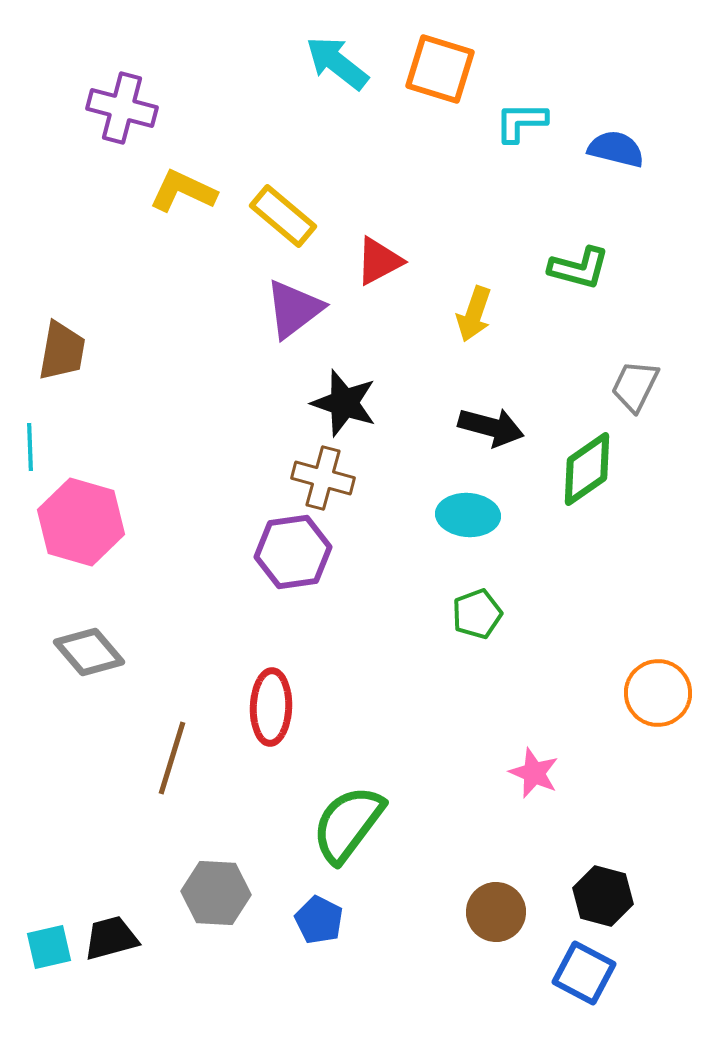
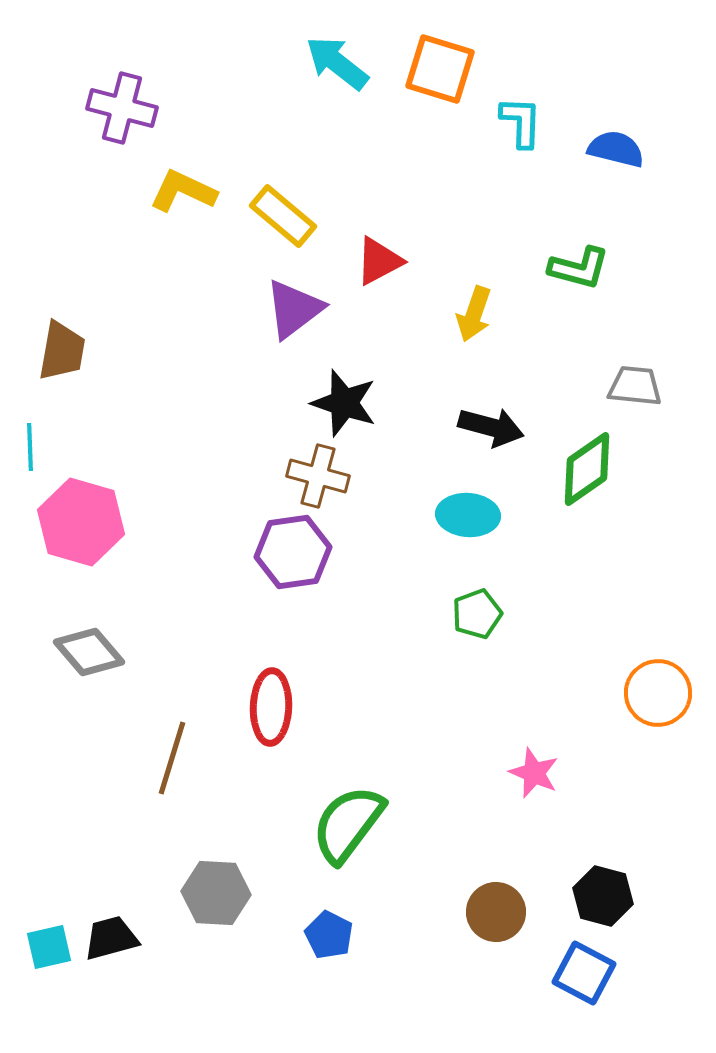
cyan L-shape: rotated 92 degrees clockwise
gray trapezoid: rotated 70 degrees clockwise
brown cross: moved 5 px left, 2 px up
blue pentagon: moved 10 px right, 15 px down
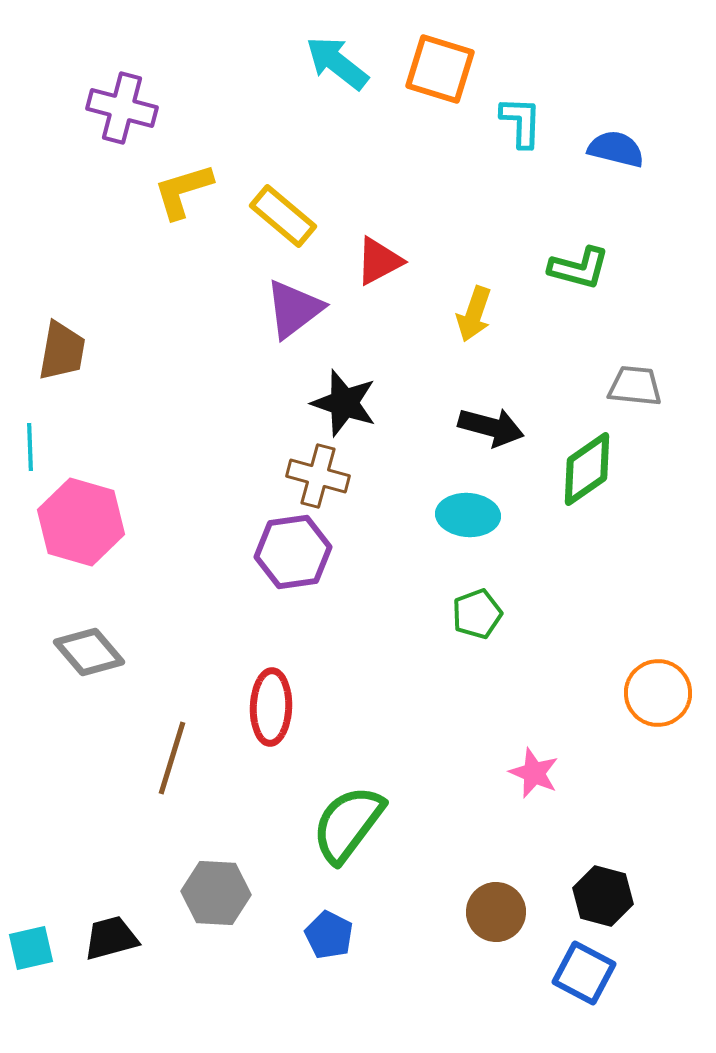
yellow L-shape: rotated 42 degrees counterclockwise
cyan square: moved 18 px left, 1 px down
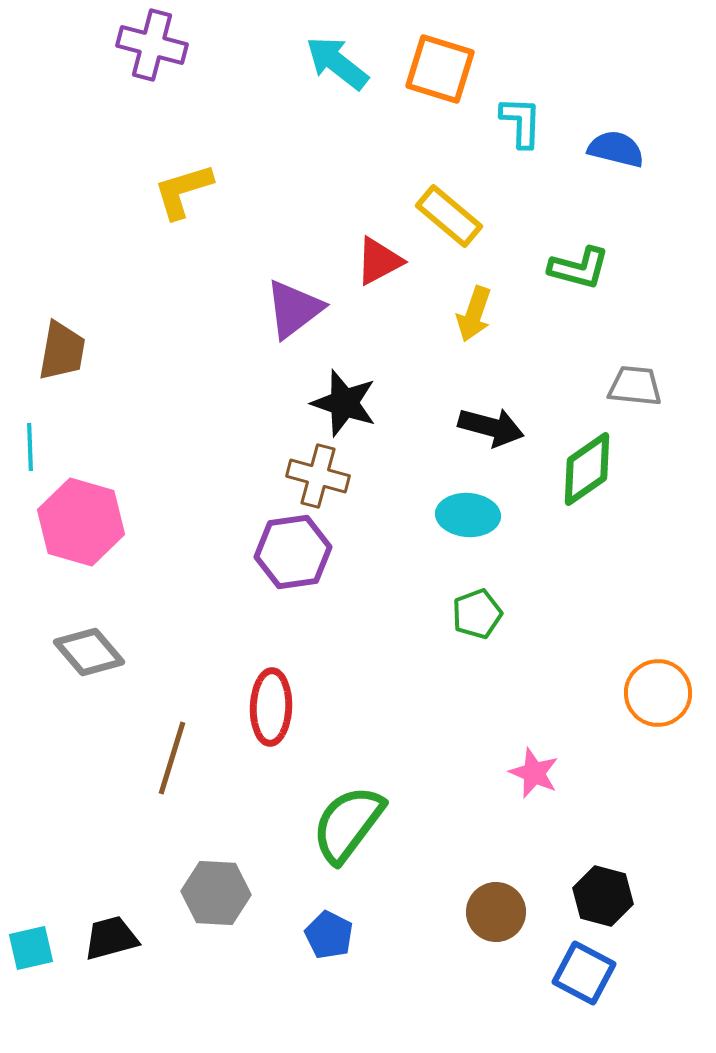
purple cross: moved 30 px right, 63 px up
yellow rectangle: moved 166 px right
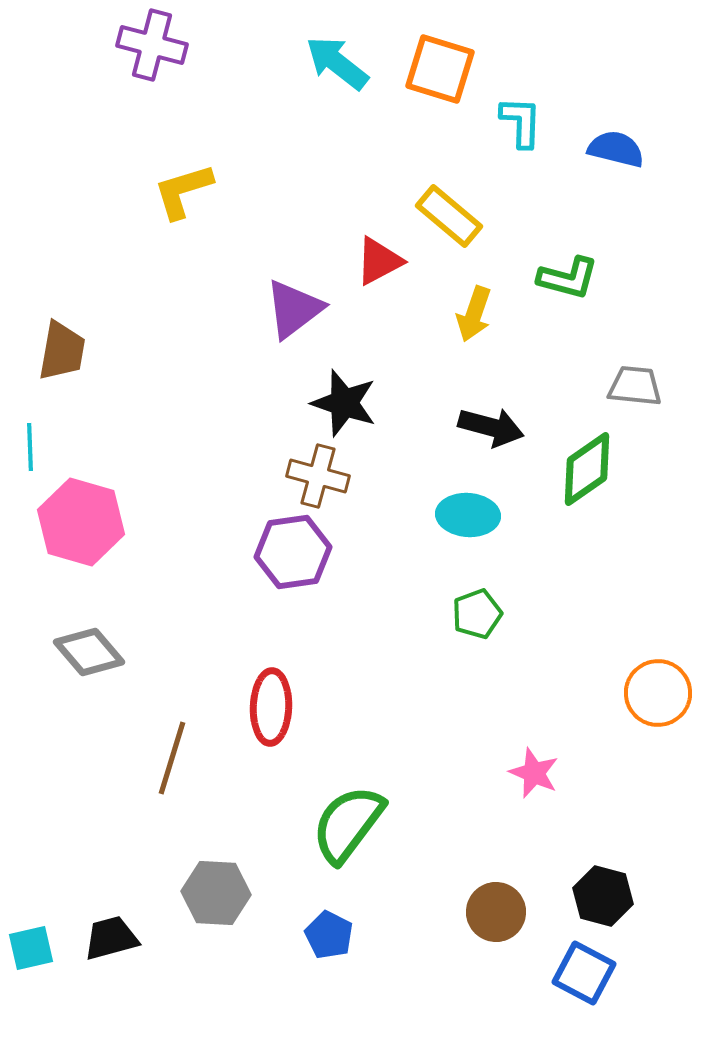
green L-shape: moved 11 px left, 10 px down
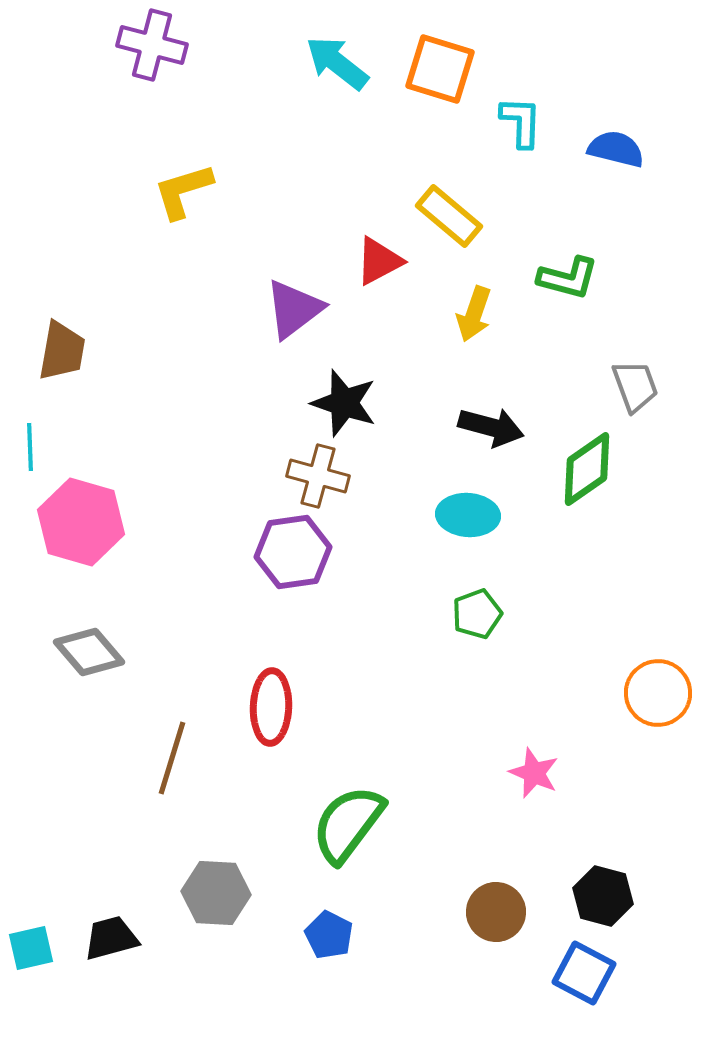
gray trapezoid: rotated 64 degrees clockwise
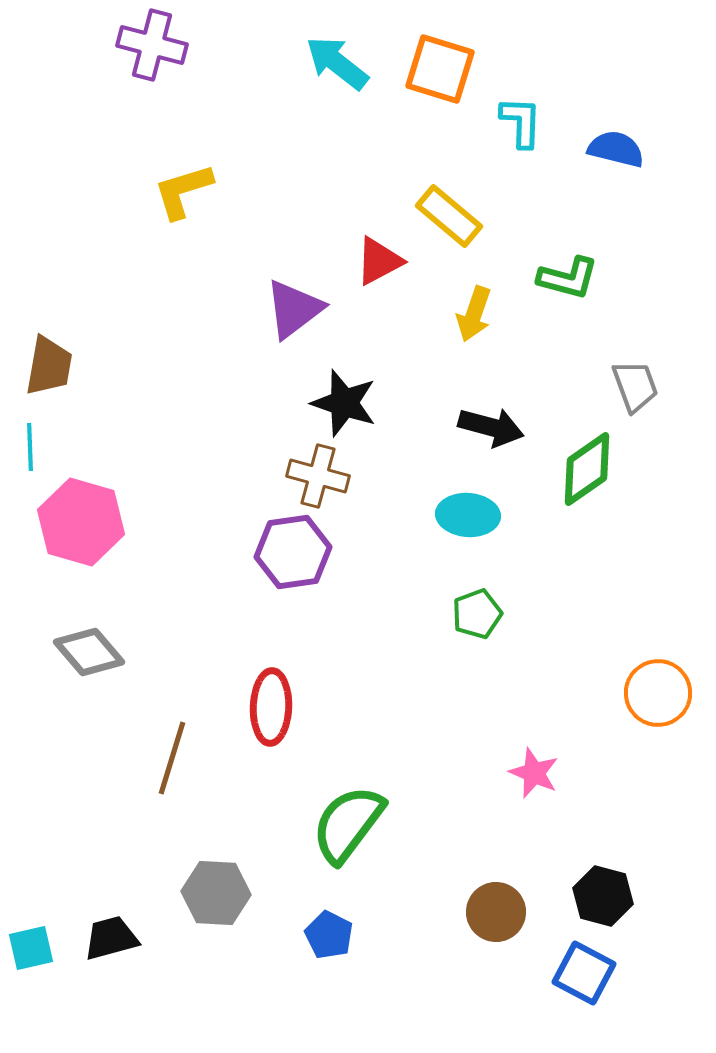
brown trapezoid: moved 13 px left, 15 px down
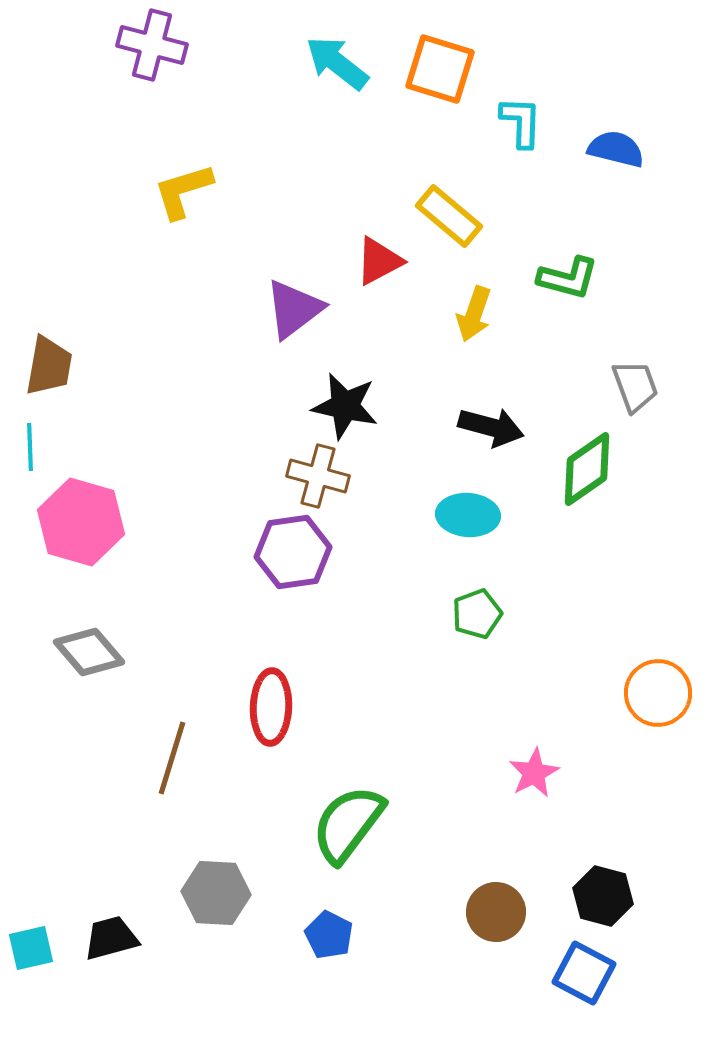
black star: moved 1 px right, 3 px down; rotated 6 degrees counterclockwise
pink star: rotated 21 degrees clockwise
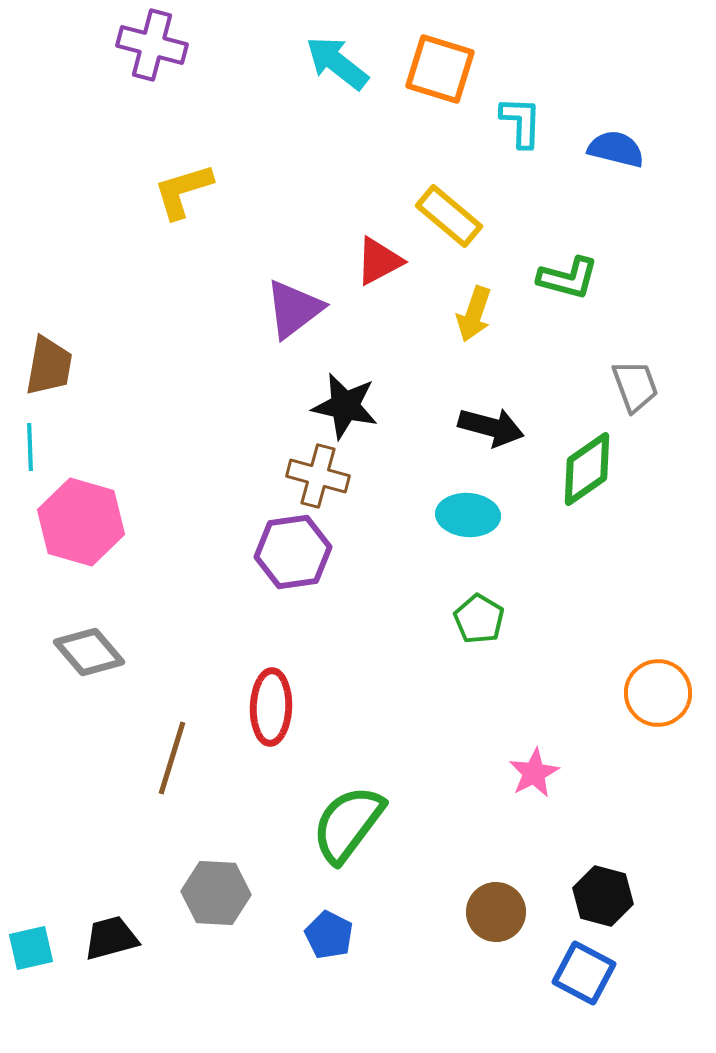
green pentagon: moved 2 px right, 5 px down; rotated 21 degrees counterclockwise
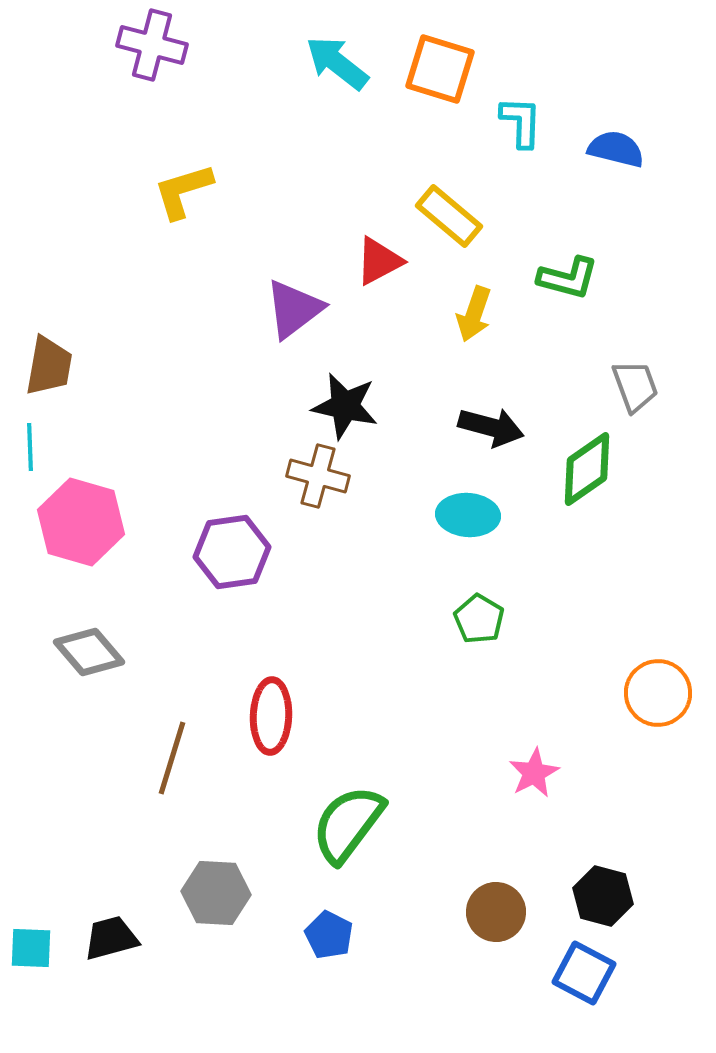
purple hexagon: moved 61 px left
red ellipse: moved 9 px down
cyan square: rotated 15 degrees clockwise
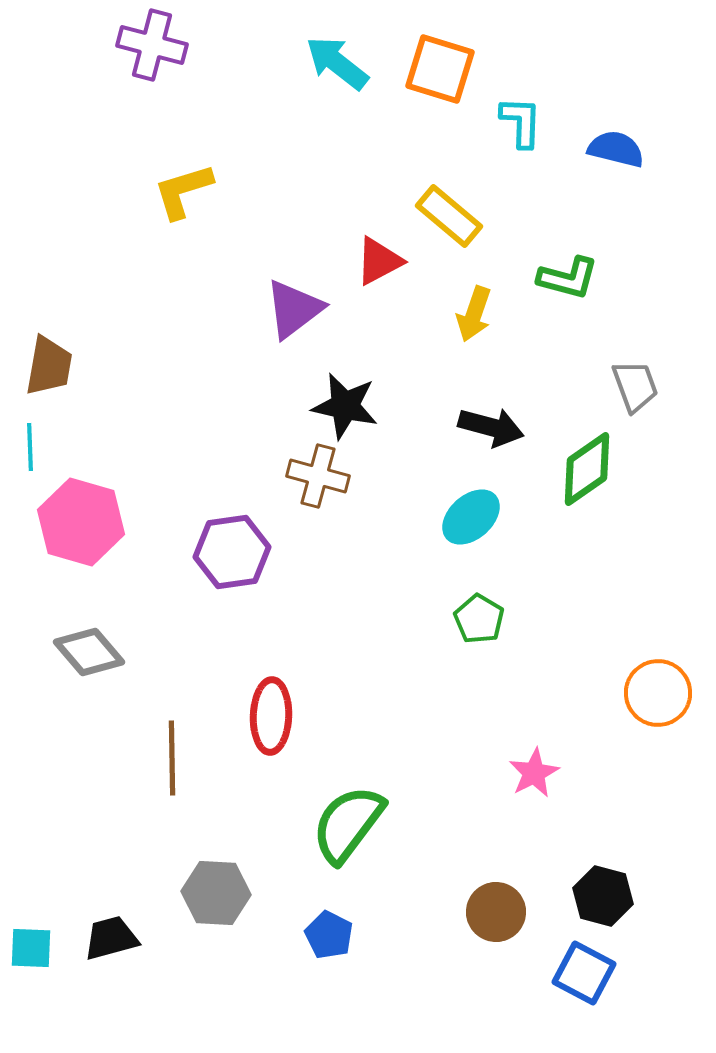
cyan ellipse: moved 3 px right, 2 px down; rotated 46 degrees counterclockwise
brown line: rotated 18 degrees counterclockwise
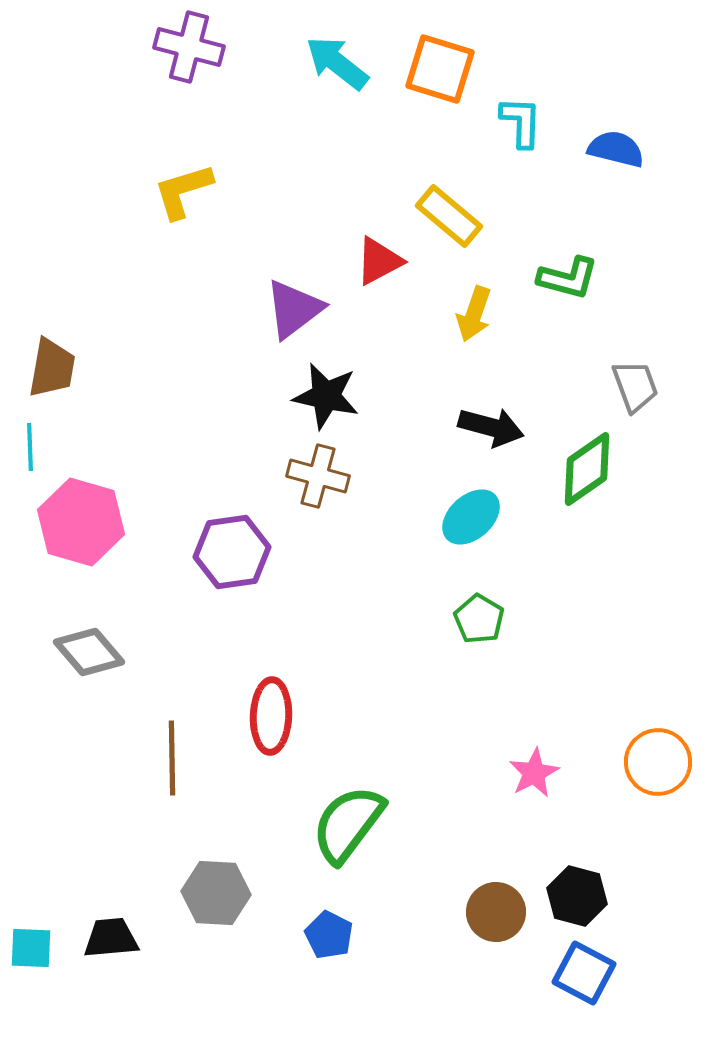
purple cross: moved 37 px right, 2 px down
brown trapezoid: moved 3 px right, 2 px down
black star: moved 19 px left, 10 px up
orange circle: moved 69 px down
black hexagon: moved 26 px left
black trapezoid: rotated 10 degrees clockwise
